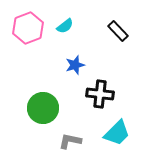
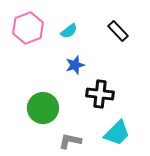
cyan semicircle: moved 4 px right, 5 px down
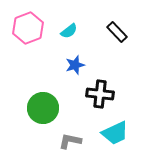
black rectangle: moved 1 px left, 1 px down
cyan trapezoid: moved 2 px left; rotated 20 degrees clockwise
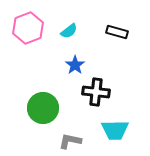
black rectangle: rotated 30 degrees counterclockwise
blue star: rotated 18 degrees counterclockwise
black cross: moved 4 px left, 2 px up
cyan trapezoid: moved 3 px up; rotated 24 degrees clockwise
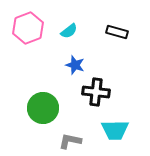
blue star: rotated 18 degrees counterclockwise
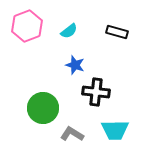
pink hexagon: moved 1 px left, 2 px up
gray L-shape: moved 2 px right, 7 px up; rotated 20 degrees clockwise
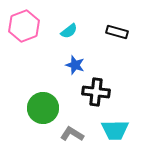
pink hexagon: moved 3 px left
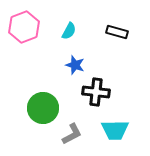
pink hexagon: moved 1 px down
cyan semicircle: rotated 24 degrees counterclockwise
gray L-shape: rotated 120 degrees clockwise
